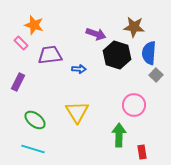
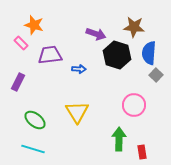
green arrow: moved 4 px down
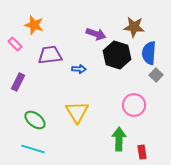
pink rectangle: moved 6 px left, 1 px down
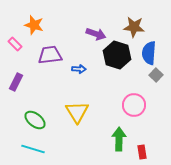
purple rectangle: moved 2 px left
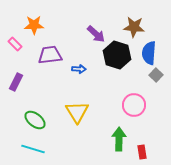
orange star: rotated 18 degrees counterclockwise
purple arrow: rotated 24 degrees clockwise
